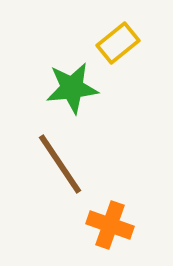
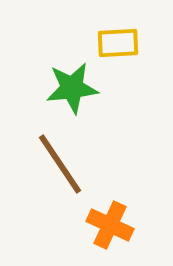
yellow rectangle: rotated 36 degrees clockwise
orange cross: rotated 6 degrees clockwise
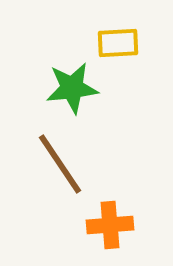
orange cross: rotated 30 degrees counterclockwise
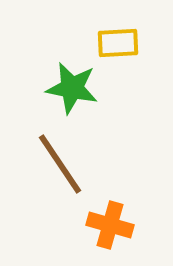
green star: rotated 18 degrees clockwise
orange cross: rotated 21 degrees clockwise
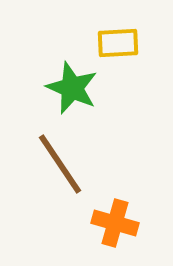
green star: rotated 12 degrees clockwise
orange cross: moved 5 px right, 2 px up
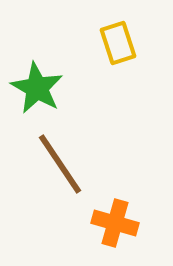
yellow rectangle: rotated 75 degrees clockwise
green star: moved 35 px left; rotated 6 degrees clockwise
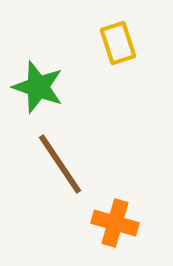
green star: moved 1 px right, 1 px up; rotated 10 degrees counterclockwise
